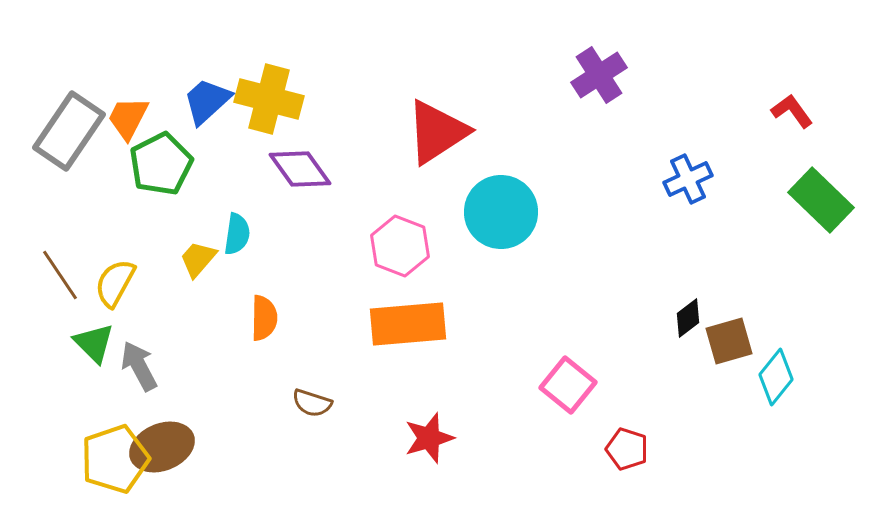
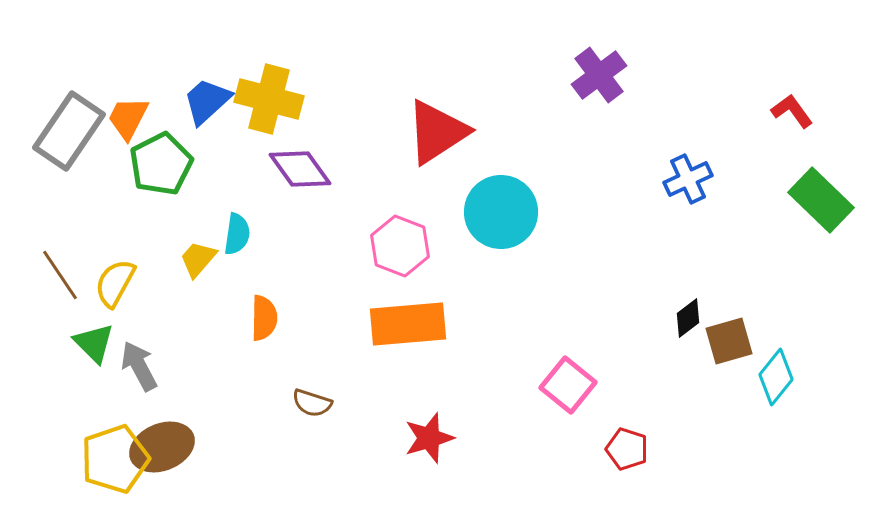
purple cross: rotated 4 degrees counterclockwise
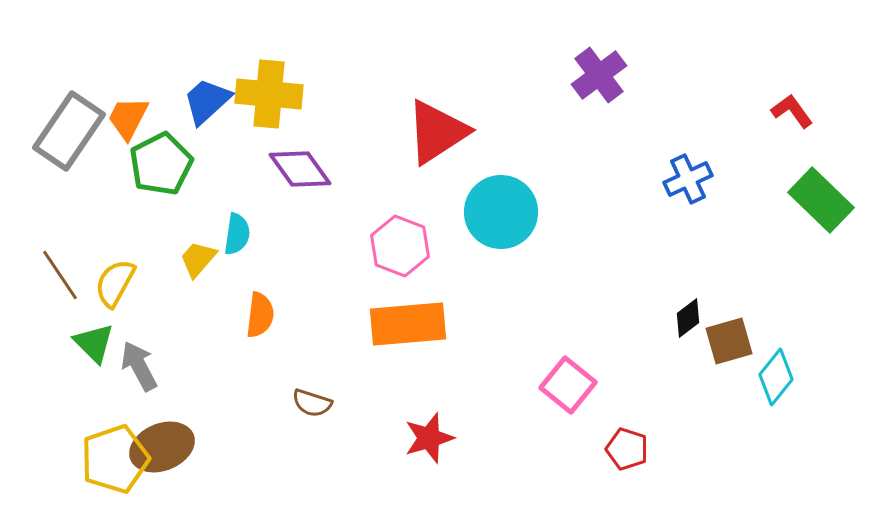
yellow cross: moved 5 px up; rotated 10 degrees counterclockwise
orange semicircle: moved 4 px left, 3 px up; rotated 6 degrees clockwise
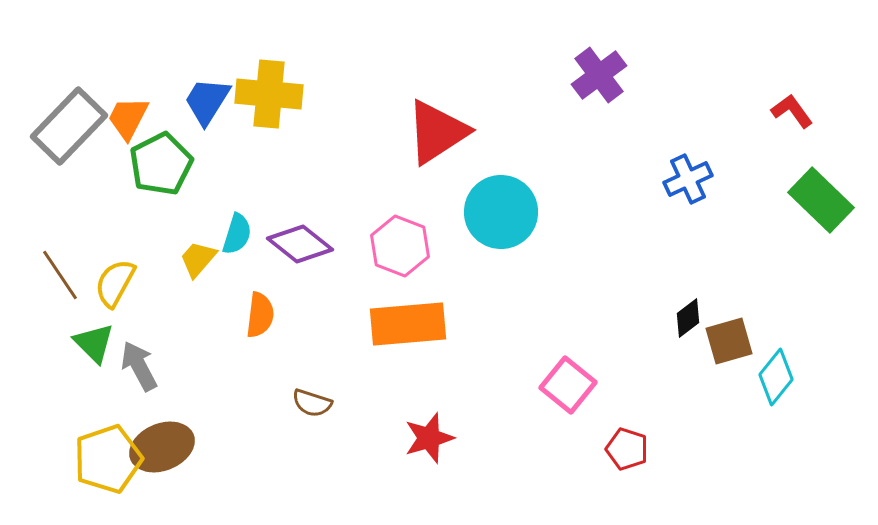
blue trapezoid: rotated 16 degrees counterclockwise
gray rectangle: moved 5 px up; rotated 10 degrees clockwise
purple diamond: moved 75 px down; rotated 16 degrees counterclockwise
cyan semicircle: rotated 9 degrees clockwise
yellow pentagon: moved 7 px left
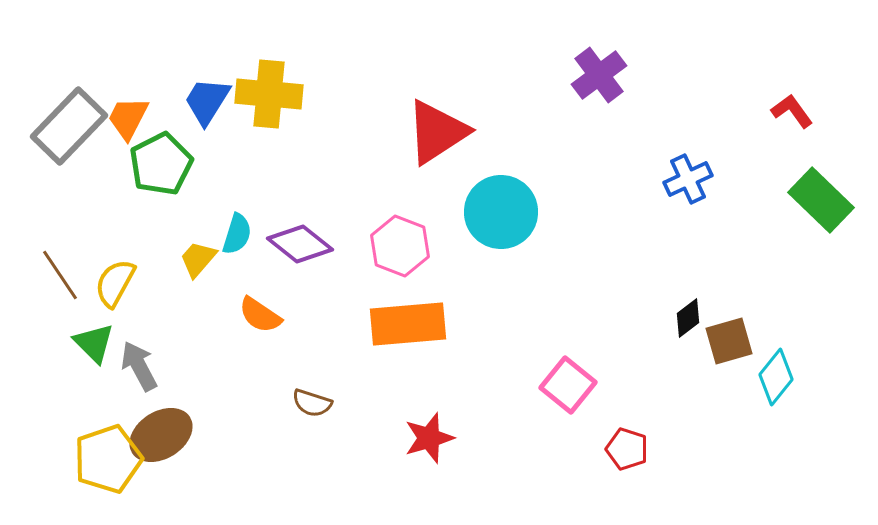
orange semicircle: rotated 117 degrees clockwise
brown ellipse: moved 1 px left, 12 px up; rotated 10 degrees counterclockwise
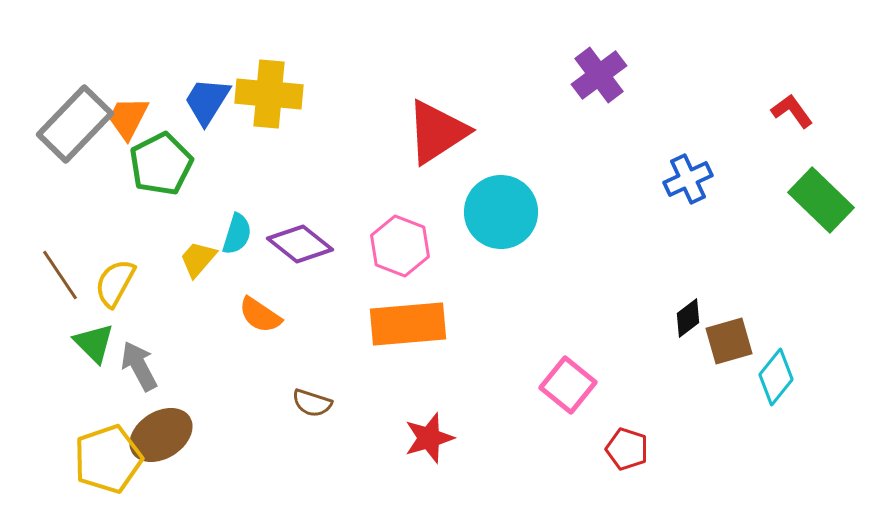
gray rectangle: moved 6 px right, 2 px up
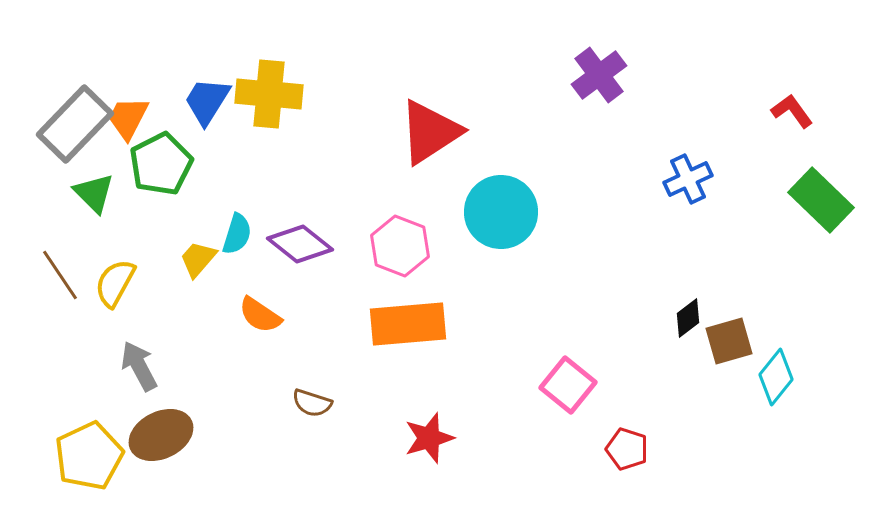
red triangle: moved 7 px left
green triangle: moved 150 px up
brown ellipse: rotated 6 degrees clockwise
yellow pentagon: moved 19 px left, 3 px up; rotated 6 degrees counterclockwise
